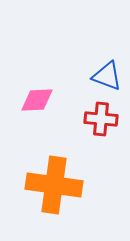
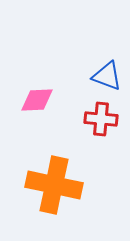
orange cross: rotated 4 degrees clockwise
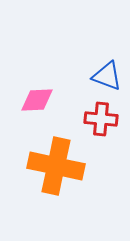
orange cross: moved 2 px right, 19 px up
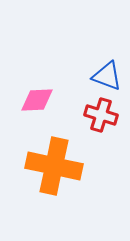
red cross: moved 4 px up; rotated 12 degrees clockwise
orange cross: moved 2 px left
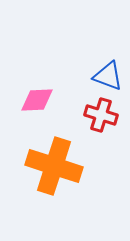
blue triangle: moved 1 px right
orange cross: rotated 6 degrees clockwise
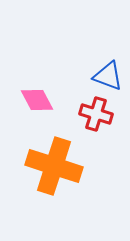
pink diamond: rotated 64 degrees clockwise
red cross: moved 5 px left, 1 px up
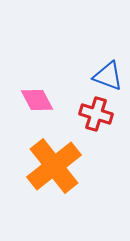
orange cross: rotated 34 degrees clockwise
